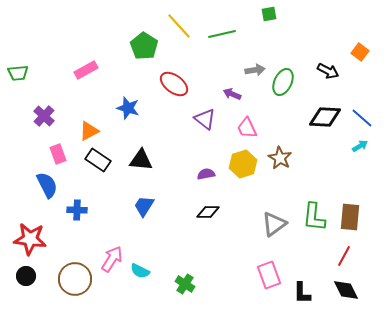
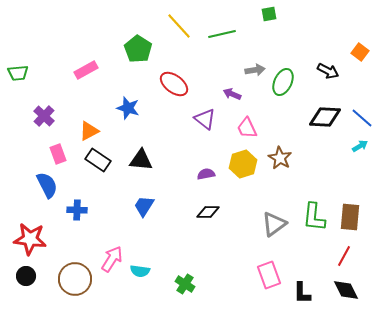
green pentagon at (144, 46): moved 6 px left, 3 px down
cyan semicircle at (140, 271): rotated 18 degrees counterclockwise
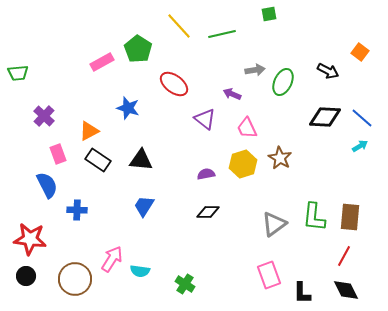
pink rectangle at (86, 70): moved 16 px right, 8 px up
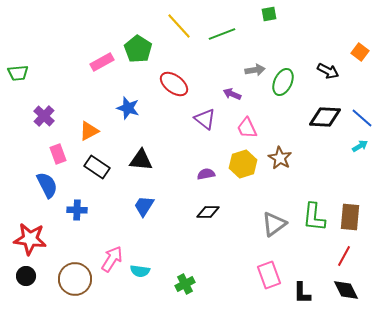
green line at (222, 34): rotated 8 degrees counterclockwise
black rectangle at (98, 160): moved 1 px left, 7 px down
green cross at (185, 284): rotated 30 degrees clockwise
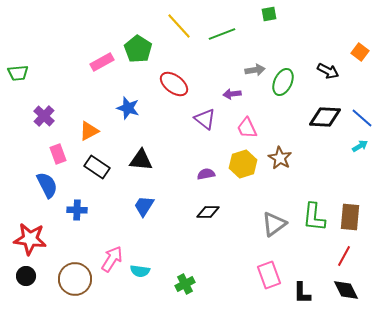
purple arrow at (232, 94): rotated 30 degrees counterclockwise
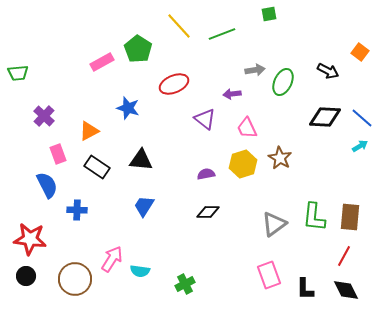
red ellipse at (174, 84): rotated 60 degrees counterclockwise
black L-shape at (302, 293): moved 3 px right, 4 px up
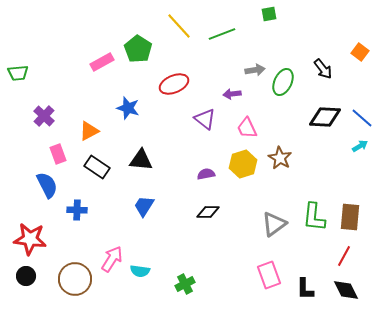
black arrow at (328, 71): moved 5 px left, 2 px up; rotated 25 degrees clockwise
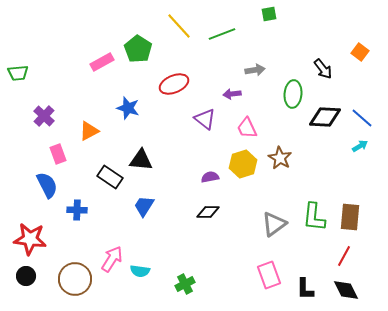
green ellipse at (283, 82): moved 10 px right, 12 px down; rotated 20 degrees counterclockwise
black rectangle at (97, 167): moved 13 px right, 10 px down
purple semicircle at (206, 174): moved 4 px right, 3 px down
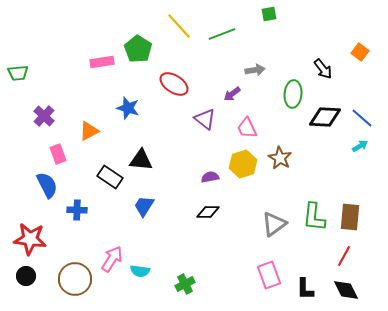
pink rectangle at (102, 62): rotated 20 degrees clockwise
red ellipse at (174, 84): rotated 56 degrees clockwise
purple arrow at (232, 94): rotated 30 degrees counterclockwise
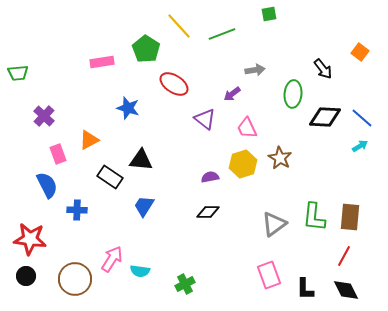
green pentagon at (138, 49): moved 8 px right
orange triangle at (89, 131): moved 9 px down
